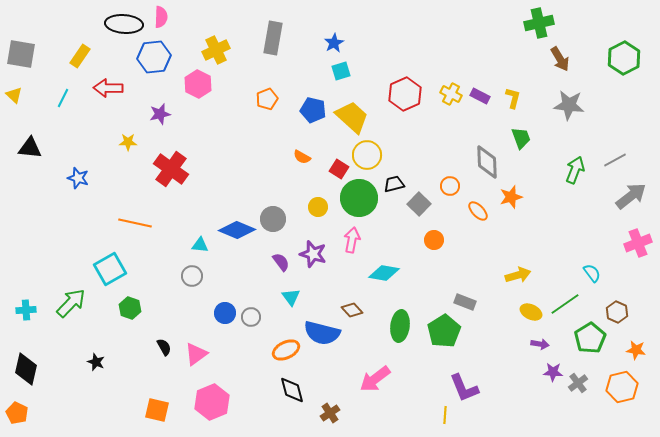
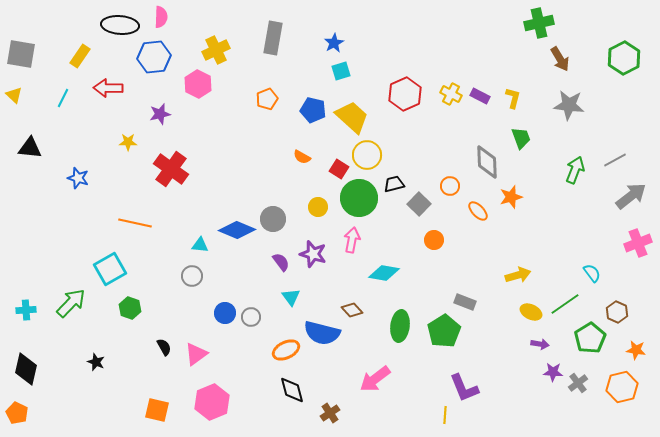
black ellipse at (124, 24): moved 4 px left, 1 px down
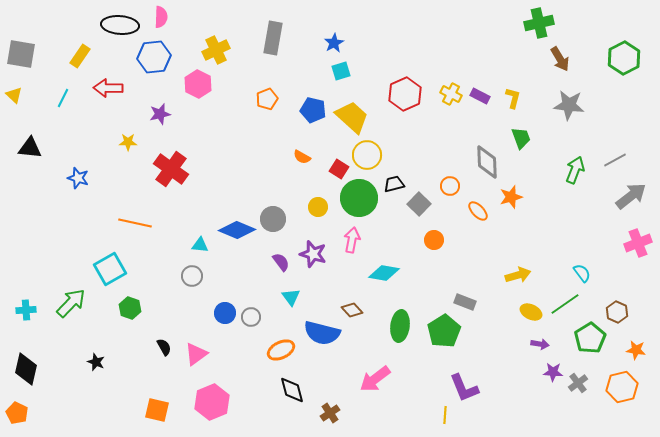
cyan semicircle at (592, 273): moved 10 px left
orange ellipse at (286, 350): moved 5 px left
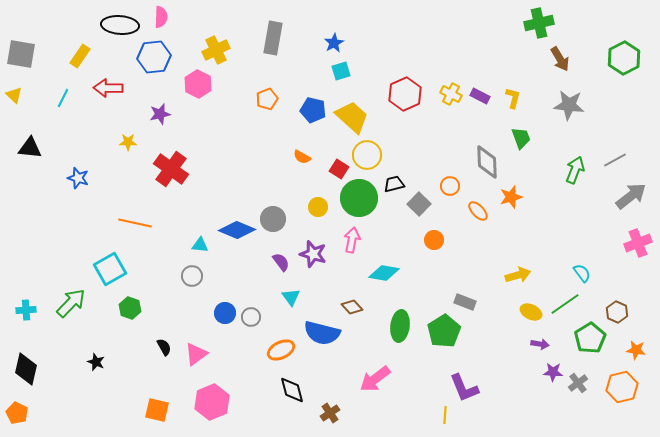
brown diamond at (352, 310): moved 3 px up
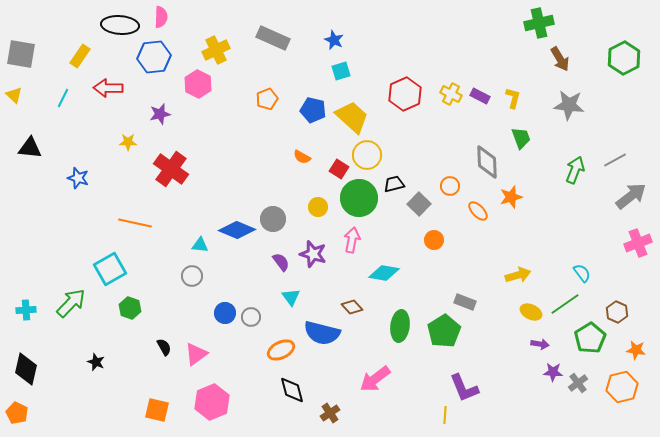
gray rectangle at (273, 38): rotated 76 degrees counterclockwise
blue star at (334, 43): moved 3 px up; rotated 18 degrees counterclockwise
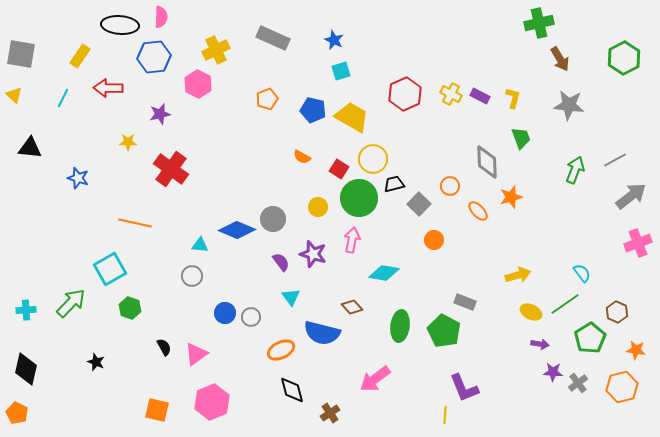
yellow trapezoid at (352, 117): rotated 12 degrees counterclockwise
yellow circle at (367, 155): moved 6 px right, 4 px down
green pentagon at (444, 331): rotated 12 degrees counterclockwise
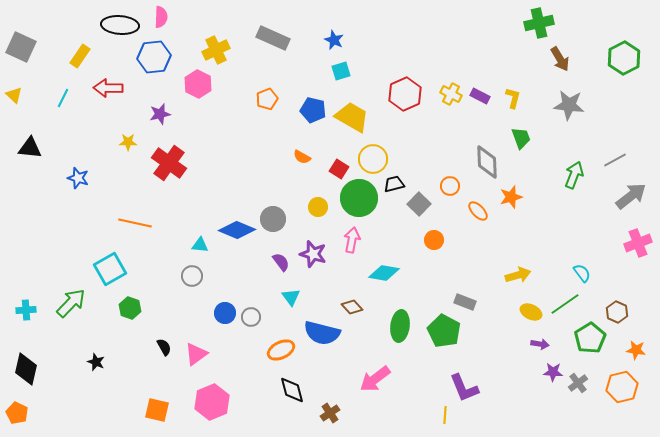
gray square at (21, 54): moved 7 px up; rotated 16 degrees clockwise
red cross at (171, 169): moved 2 px left, 6 px up
green arrow at (575, 170): moved 1 px left, 5 px down
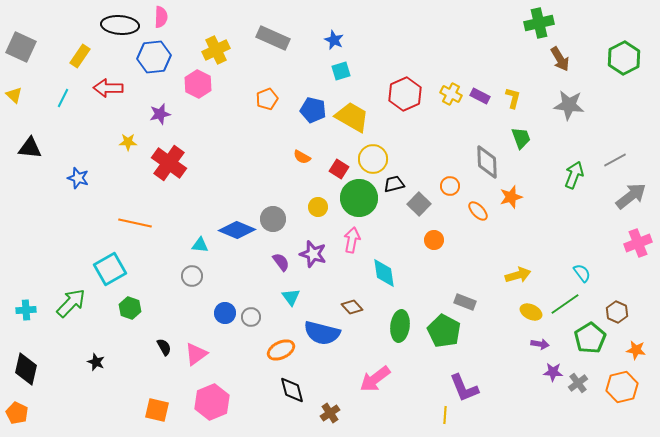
cyan diamond at (384, 273): rotated 72 degrees clockwise
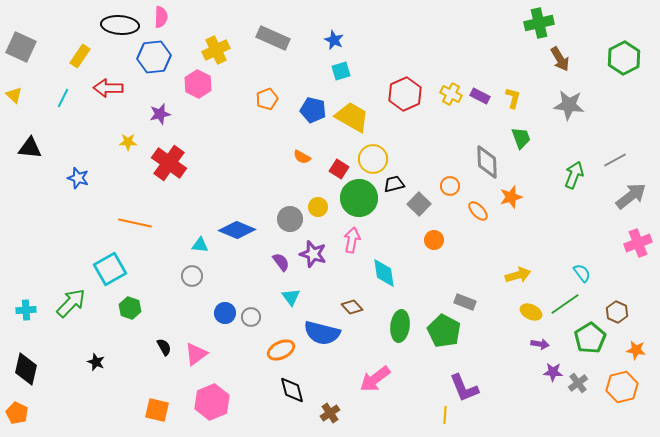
gray circle at (273, 219): moved 17 px right
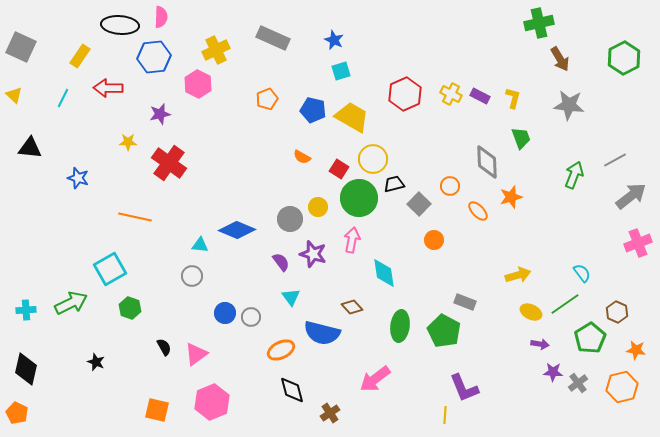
orange line at (135, 223): moved 6 px up
green arrow at (71, 303): rotated 20 degrees clockwise
